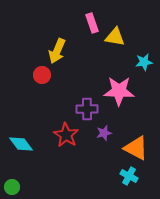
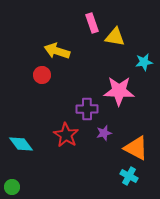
yellow arrow: rotated 85 degrees clockwise
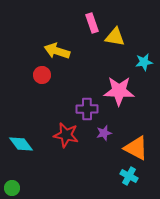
red star: rotated 20 degrees counterclockwise
green circle: moved 1 px down
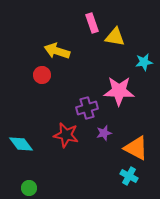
purple cross: moved 1 px up; rotated 15 degrees counterclockwise
green circle: moved 17 px right
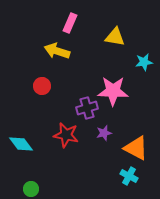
pink rectangle: moved 22 px left; rotated 42 degrees clockwise
red circle: moved 11 px down
pink star: moved 6 px left
green circle: moved 2 px right, 1 px down
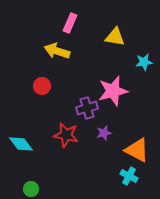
pink star: rotated 16 degrees counterclockwise
orange triangle: moved 1 px right, 2 px down
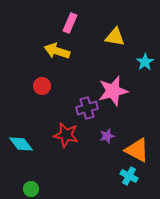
cyan star: moved 1 px right; rotated 24 degrees counterclockwise
purple star: moved 3 px right, 3 px down
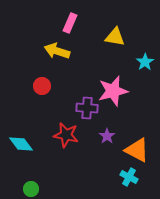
purple cross: rotated 20 degrees clockwise
purple star: rotated 21 degrees counterclockwise
cyan cross: moved 1 px down
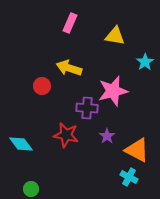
yellow triangle: moved 1 px up
yellow arrow: moved 12 px right, 17 px down
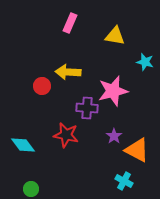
cyan star: rotated 24 degrees counterclockwise
yellow arrow: moved 1 px left, 4 px down; rotated 15 degrees counterclockwise
purple star: moved 7 px right
cyan diamond: moved 2 px right, 1 px down
cyan cross: moved 5 px left, 4 px down
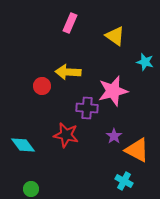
yellow triangle: rotated 25 degrees clockwise
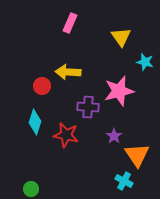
yellow triangle: moved 6 px right, 1 px down; rotated 20 degrees clockwise
pink star: moved 6 px right
purple cross: moved 1 px right, 1 px up
cyan diamond: moved 12 px right, 23 px up; rotated 55 degrees clockwise
orange triangle: moved 5 px down; rotated 28 degrees clockwise
